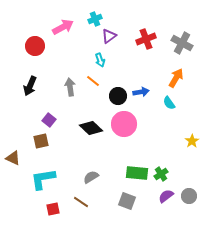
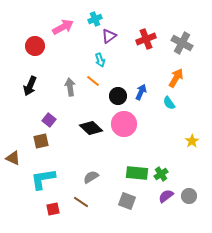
blue arrow: rotated 56 degrees counterclockwise
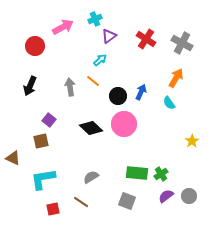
red cross: rotated 36 degrees counterclockwise
cyan arrow: rotated 112 degrees counterclockwise
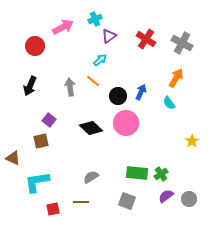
pink circle: moved 2 px right, 1 px up
cyan L-shape: moved 6 px left, 3 px down
gray circle: moved 3 px down
brown line: rotated 35 degrees counterclockwise
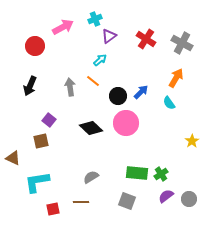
blue arrow: rotated 21 degrees clockwise
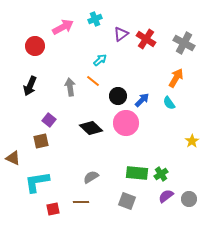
purple triangle: moved 12 px right, 2 px up
gray cross: moved 2 px right
blue arrow: moved 1 px right, 8 px down
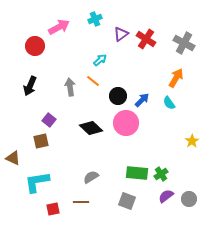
pink arrow: moved 4 px left
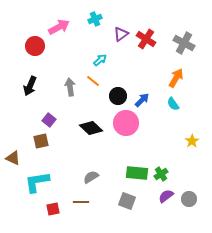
cyan semicircle: moved 4 px right, 1 px down
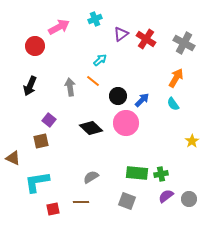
green cross: rotated 24 degrees clockwise
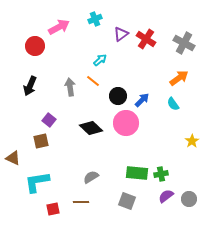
orange arrow: moved 3 px right; rotated 24 degrees clockwise
